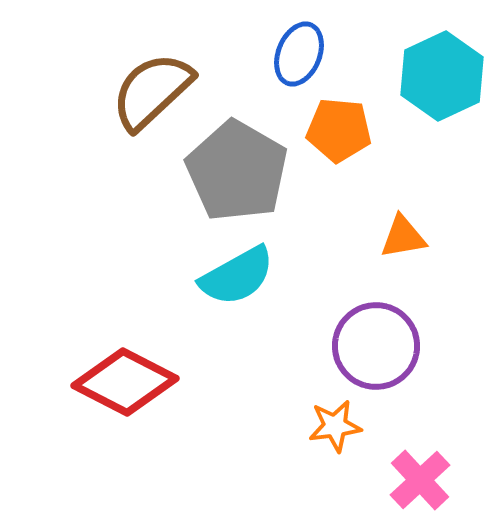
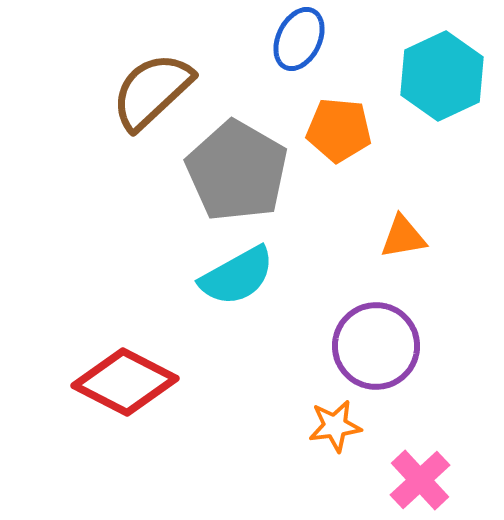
blue ellipse: moved 15 px up; rotated 4 degrees clockwise
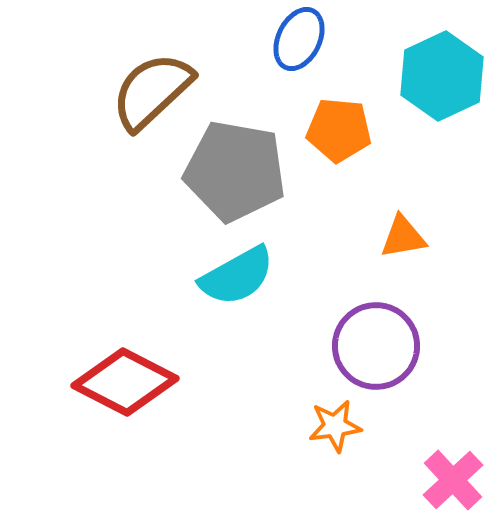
gray pentagon: moved 2 px left; rotated 20 degrees counterclockwise
pink cross: moved 33 px right
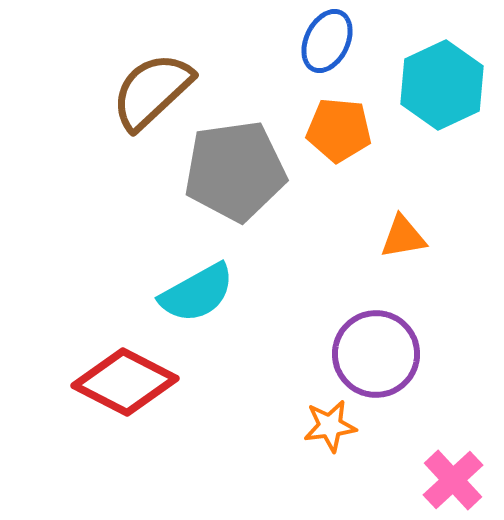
blue ellipse: moved 28 px right, 2 px down
cyan hexagon: moved 9 px down
gray pentagon: rotated 18 degrees counterclockwise
cyan semicircle: moved 40 px left, 17 px down
purple circle: moved 8 px down
orange star: moved 5 px left
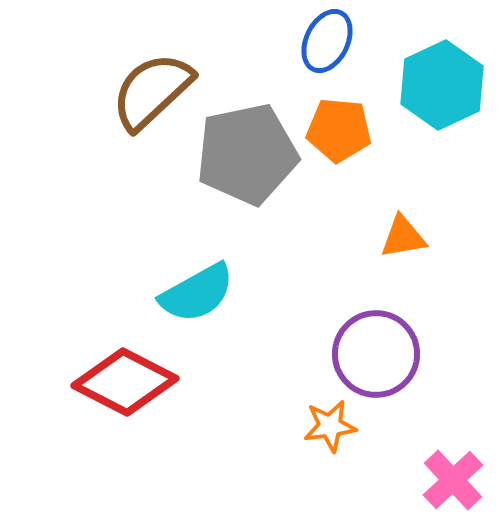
gray pentagon: moved 12 px right, 17 px up; rotated 4 degrees counterclockwise
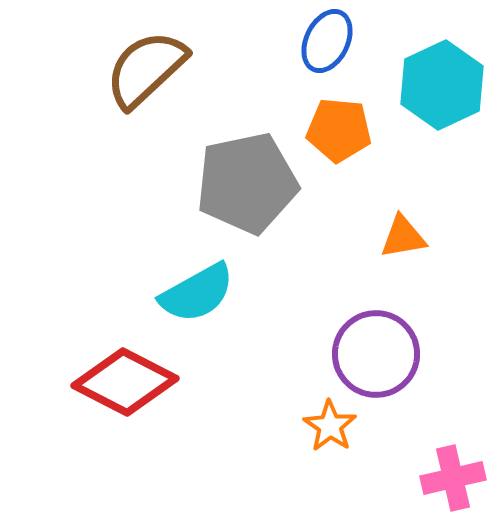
brown semicircle: moved 6 px left, 22 px up
gray pentagon: moved 29 px down
orange star: rotated 30 degrees counterclockwise
pink cross: moved 2 px up; rotated 30 degrees clockwise
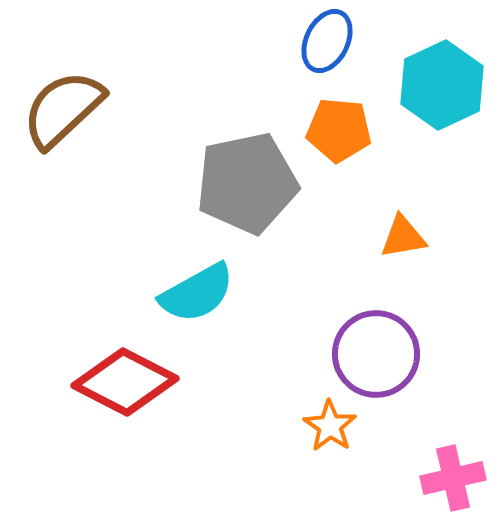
brown semicircle: moved 83 px left, 40 px down
